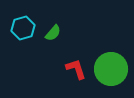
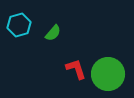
cyan hexagon: moved 4 px left, 3 px up
green circle: moved 3 px left, 5 px down
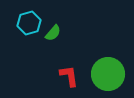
cyan hexagon: moved 10 px right, 2 px up
red L-shape: moved 7 px left, 7 px down; rotated 10 degrees clockwise
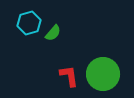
green circle: moved 5 px left
